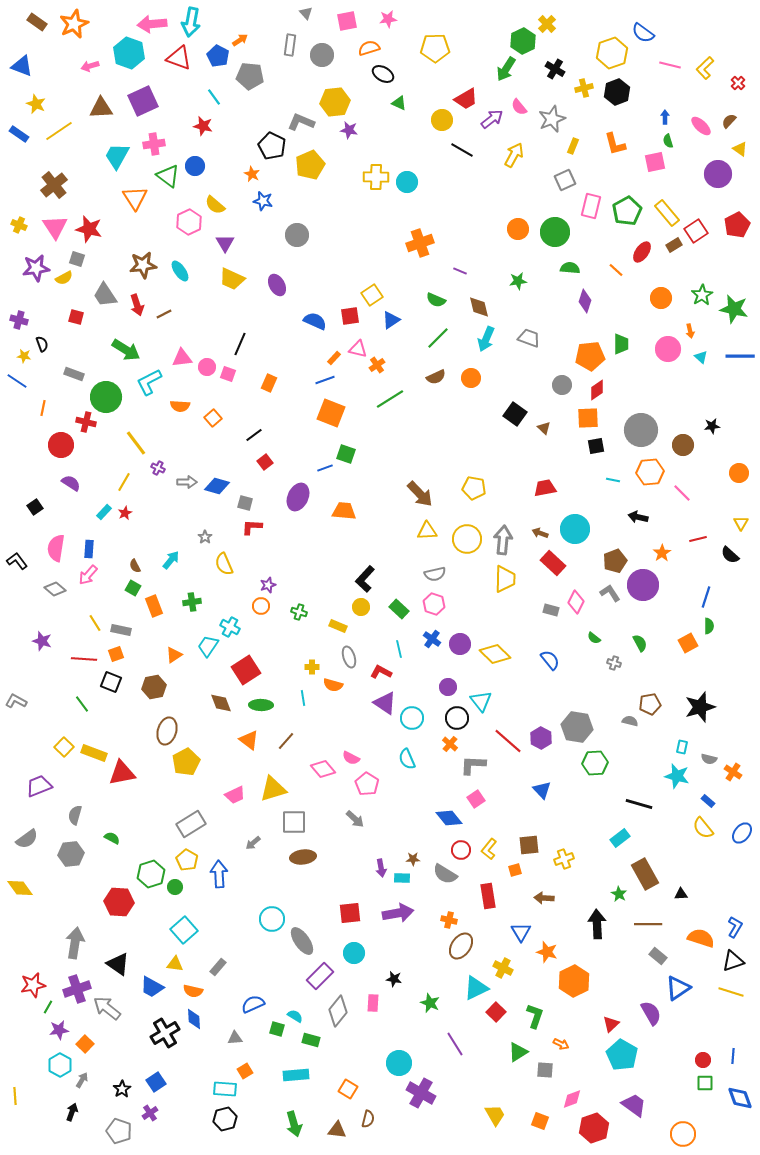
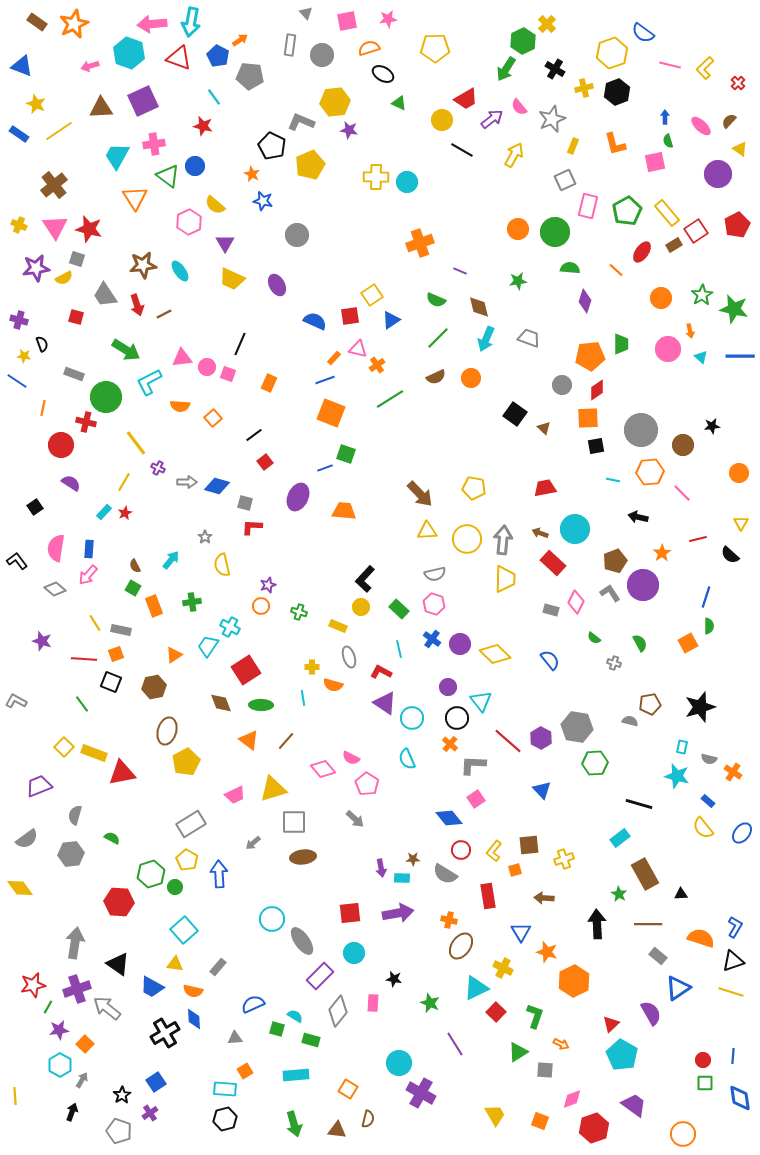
pink rectangle at (591, 206): moved 3 px left
yellow semicircle at (224, 564): moved 2 px left, 1 px down; rotated 10 degrees clockwise
yellow L-shape at (489, 849): moved 5 px right, 2 px down
black star at (122, 1089): moved 6 px down
blue diamond at (740, 1098): rotated 12 degrees clockwise
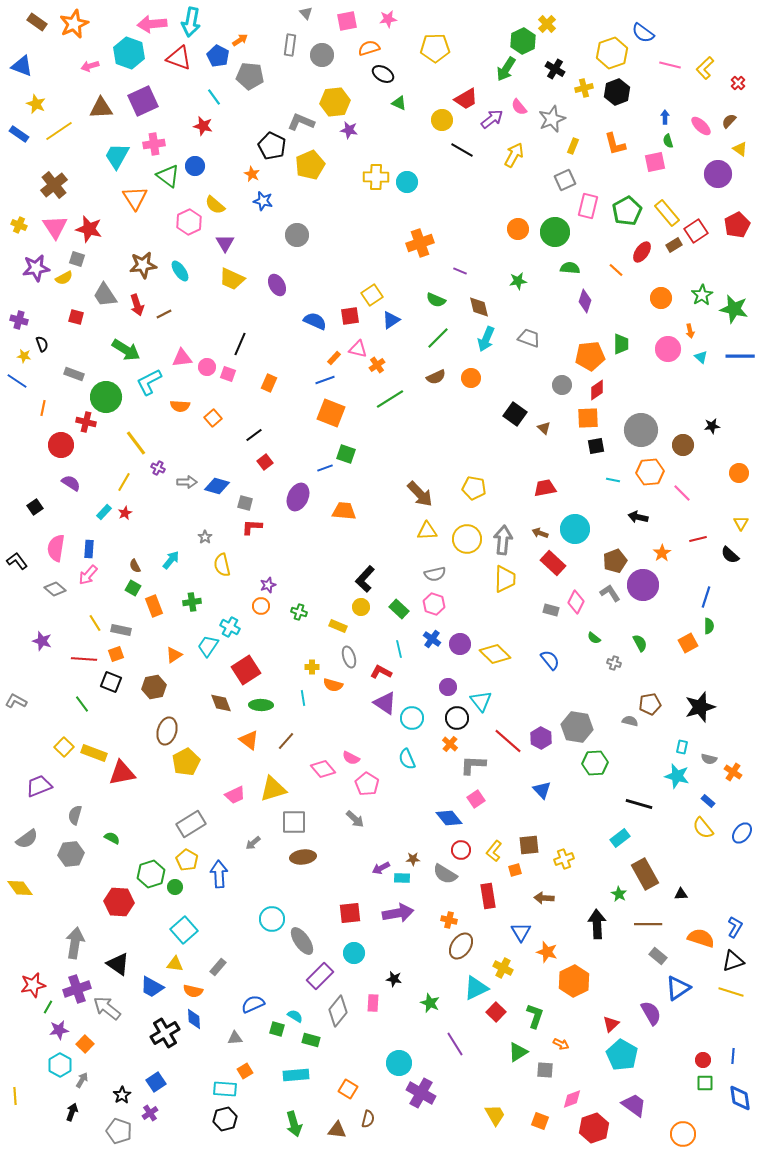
purple arrow at (381, 868): rotated 72 degrees clockwise
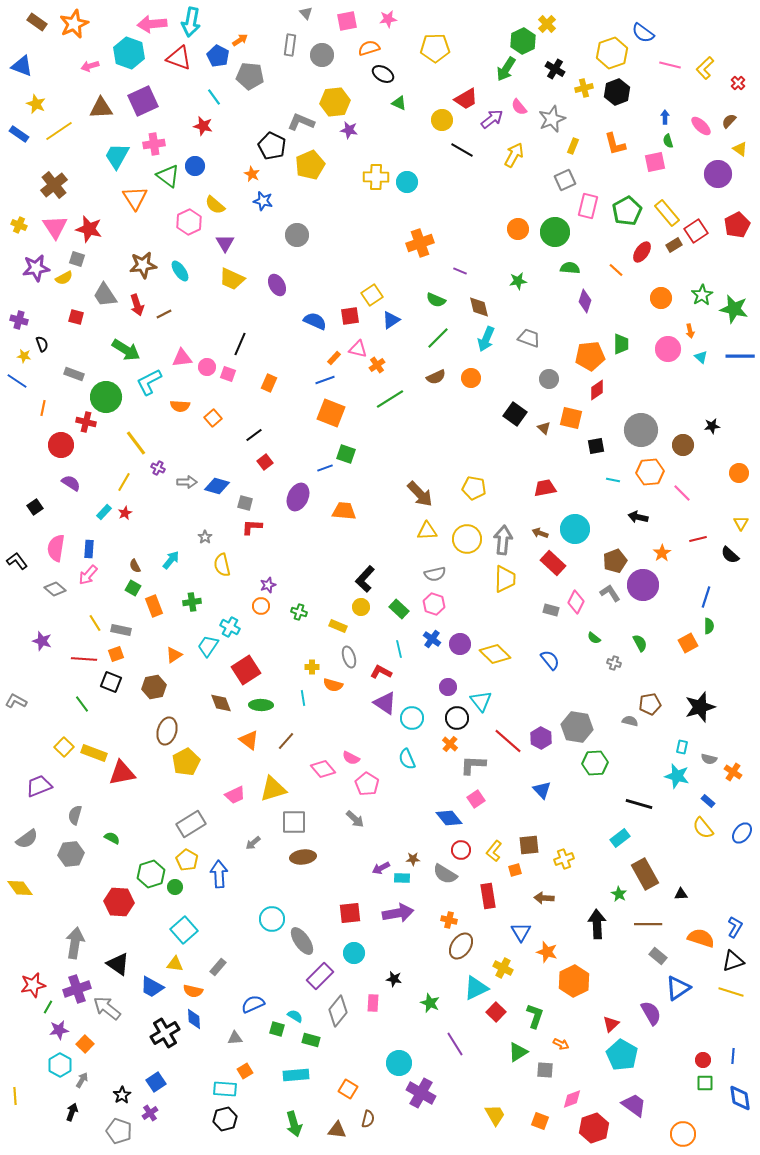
gray circle at (562, 385): moved 13 px left, 6 px up
orange square at (588, 418): moved 17 px left; rotated 15 degrees clockwise
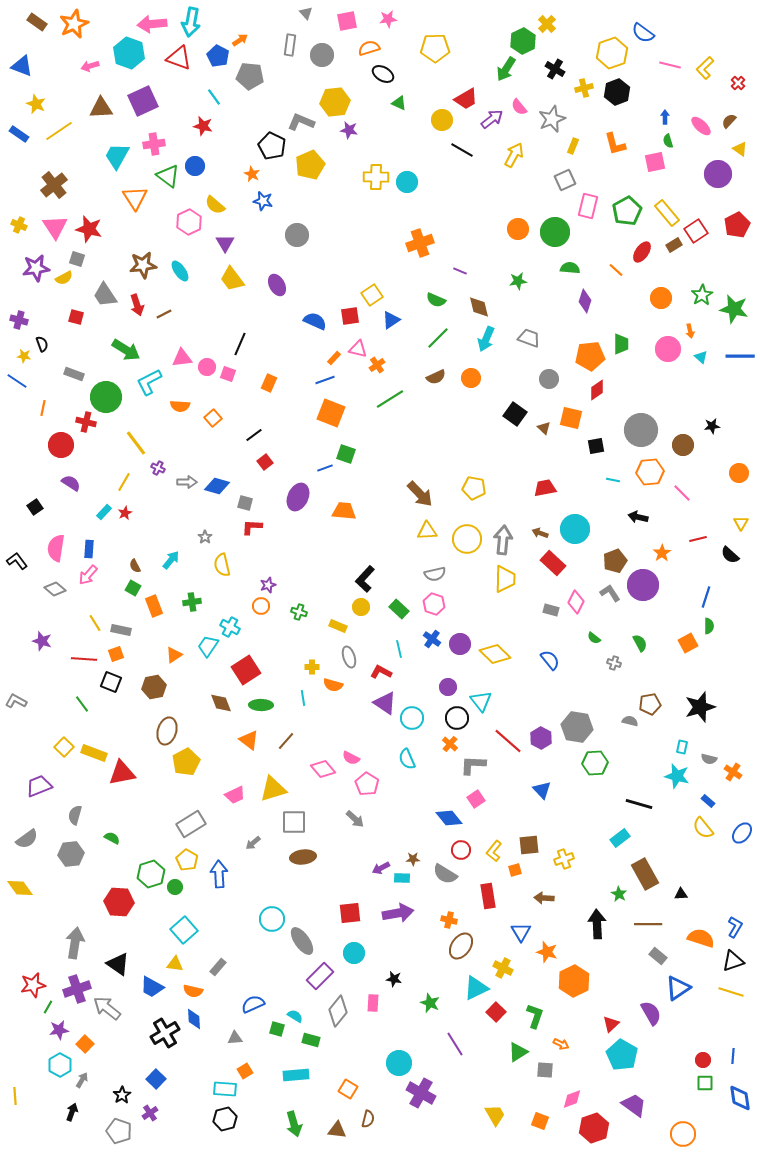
yellow trapezoid at (232, 279): rotated 28 degrees clockwise
blue square at (156, 1082): moved 3 px up; rotated 12 degrees counterclockwise
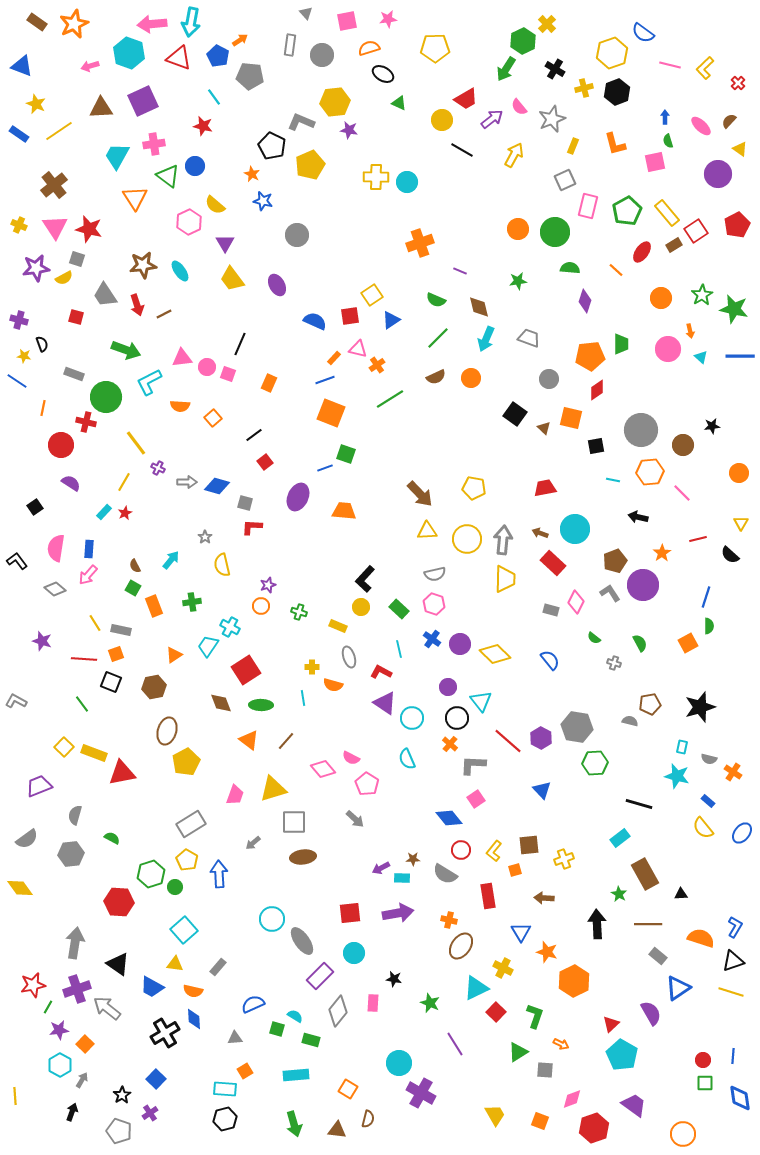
green arrow at (126, 350): rotated 12 degrees counterclockwise
pink trapezoid at (235, 795): rotated 45 degrees counterclockwise
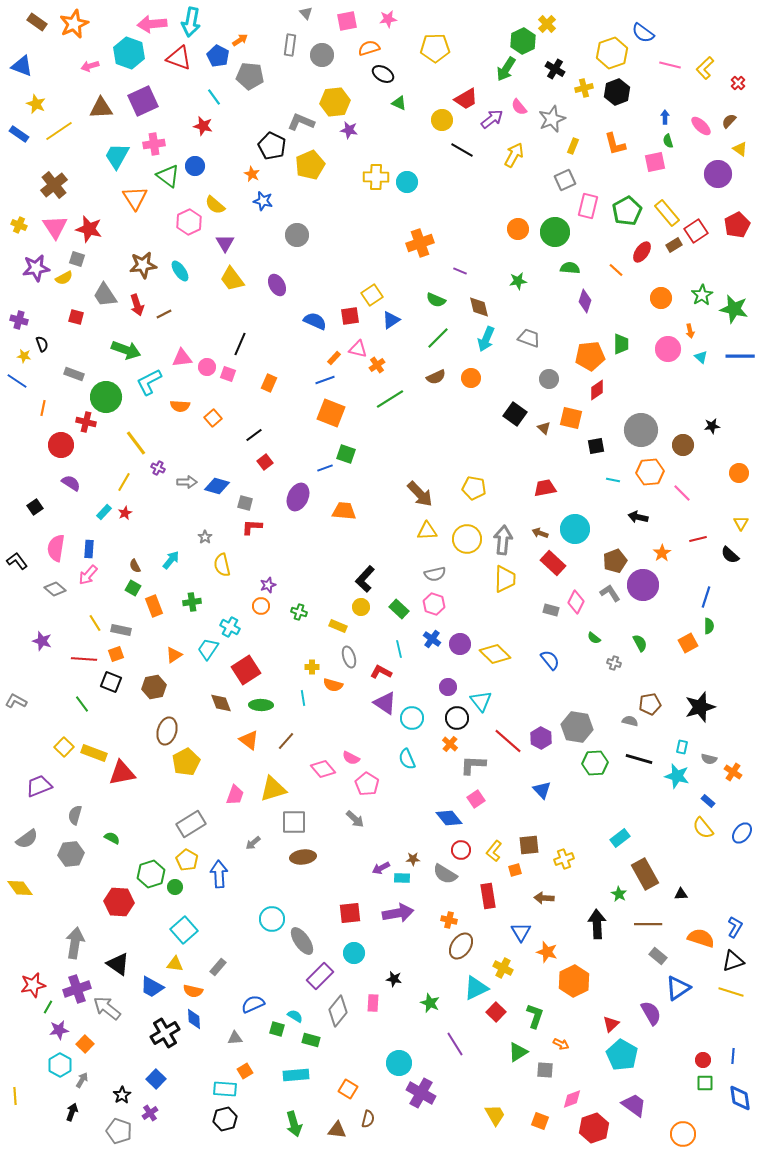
cyan trapezoid at (208, 646): moved 3 px down
black line at (639, 804): moved 45 px up
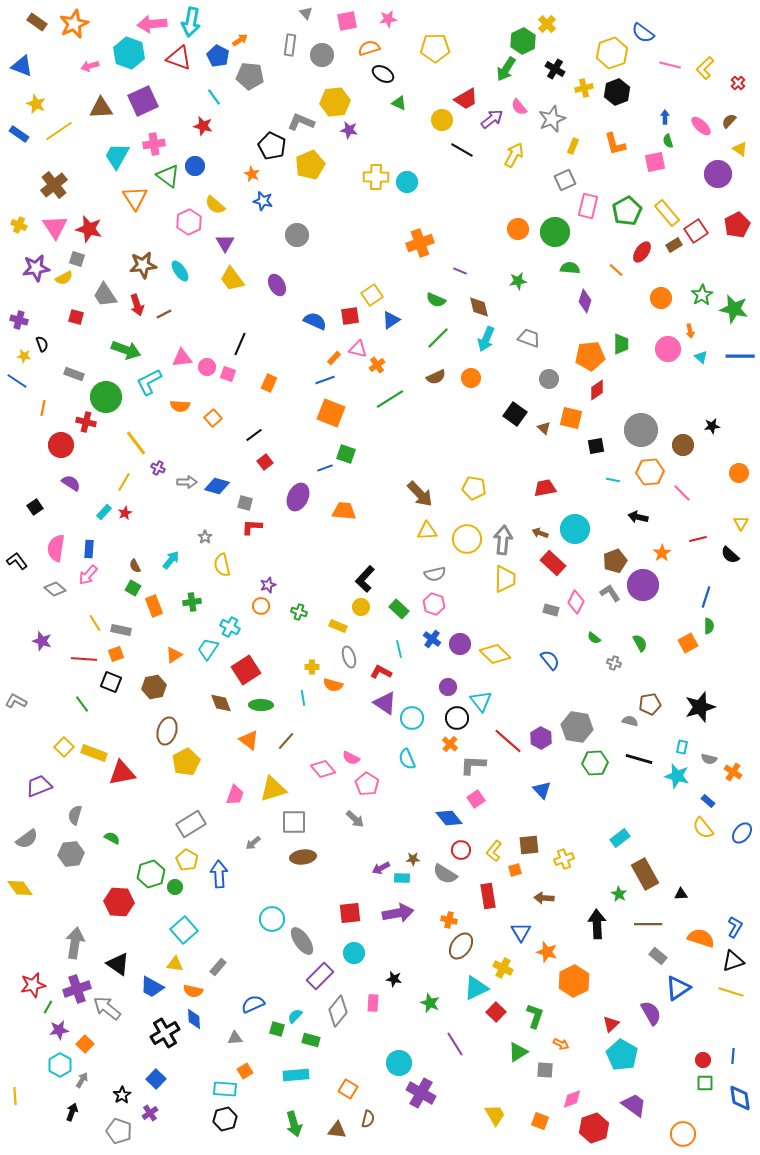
cyan semicircle at (295, 1016): rotated 77 degrees counterclockwise
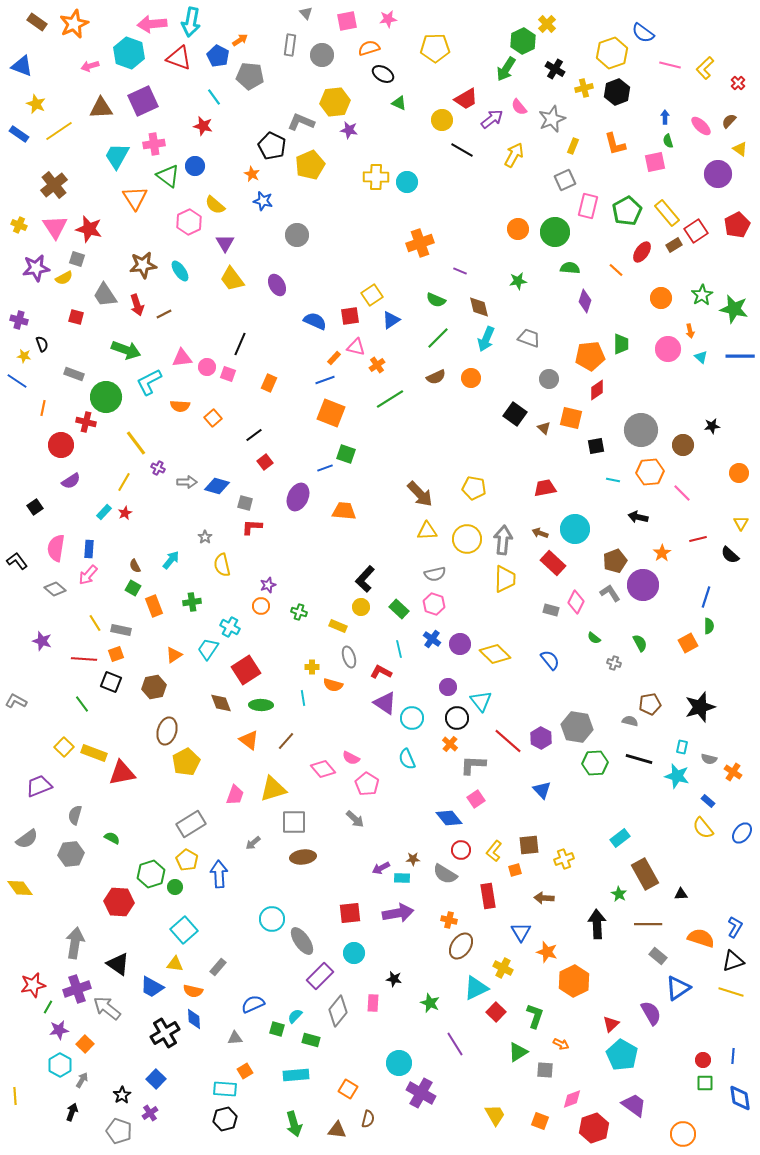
pink triangle at (358, 349): moved 2 px left, 2 px up
purple semicircle at (71, 483): moved 2 px up; rotated 114 degrees clockwise
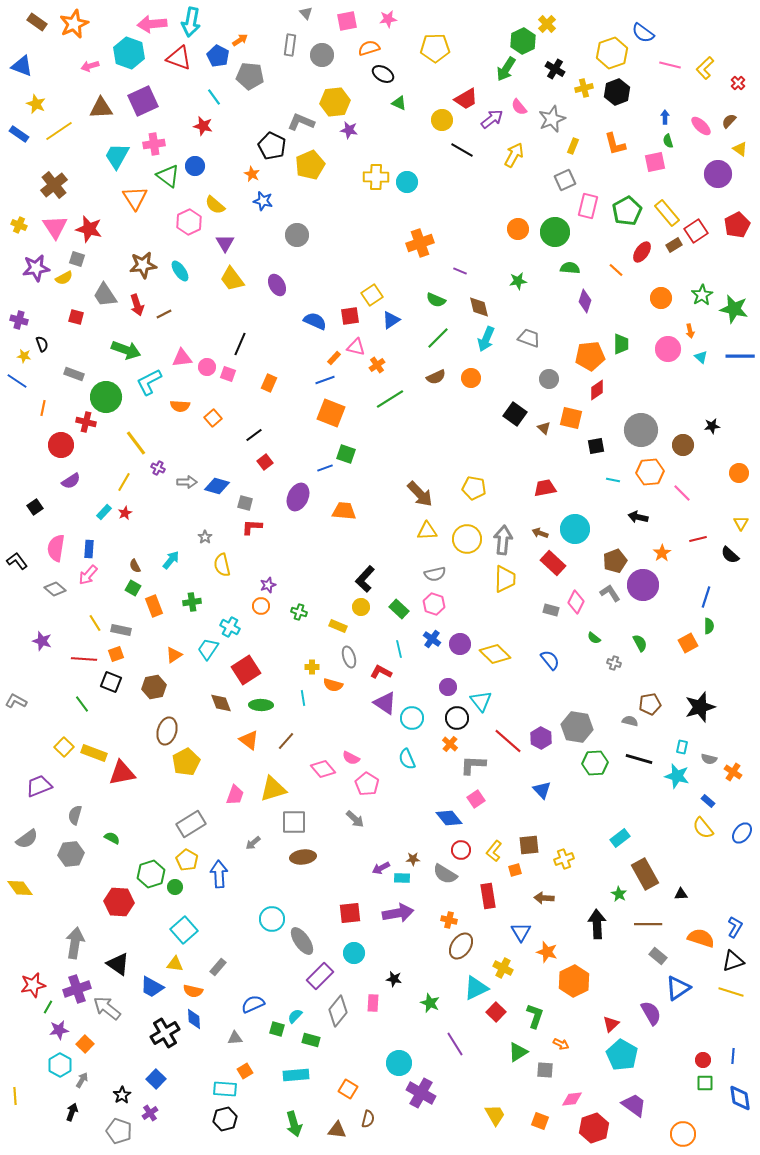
pink diamond at (572, 1099): rotated 15 degrees clockwise
